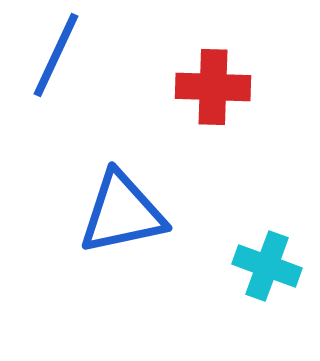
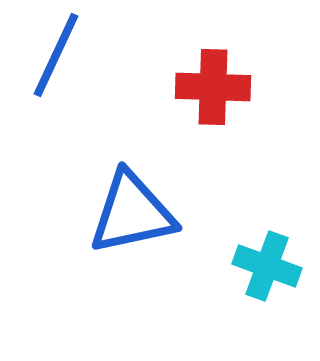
blue triangle: moved 10 px right
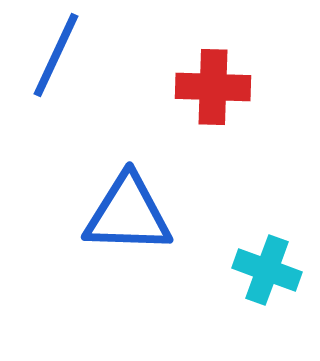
blue triangle: moved 4 px left, 1 px down; rotated 14 degrees clockwise
cyan cross: moved 4 px down
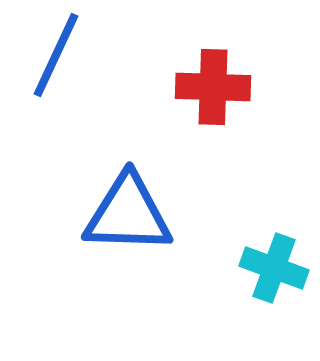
cyan cross: moved 7 px right, 2 px up
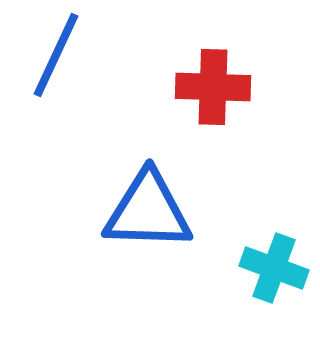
blue triangle: moved 20 px right, 3 px up
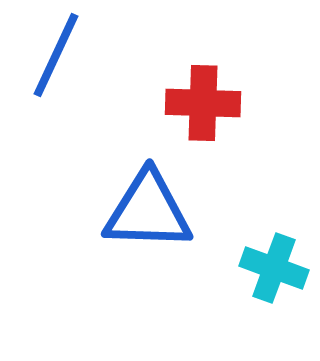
red cross: moved 10 px left, 16 px down
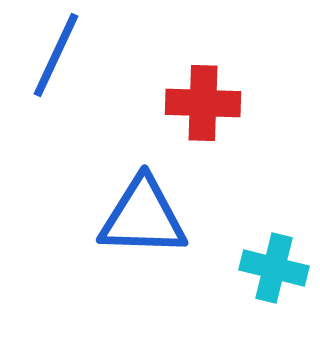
blue triangle: moved 5 px left, 6 px down
cyan cross: rotated 6 degrees counterclockwise
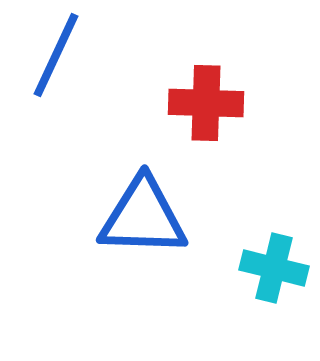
red cross: moved 3 px right
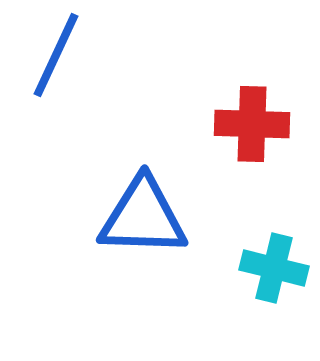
red cross: moved 46 px right, 21 px down
